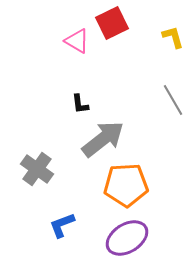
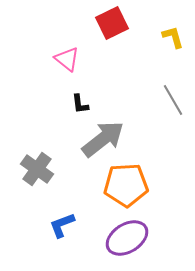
pink triangle: moved 10 px left, 18 px down; rotated 8 degrees clockwise
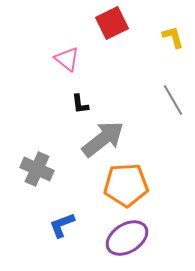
gray cross: rotated 12 degrees counterclockwise
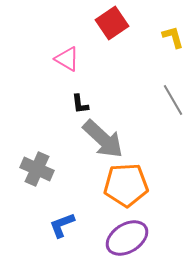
red square: rotated 8 degrees counterclockwise
pink triangle: rotated 8 degrees counterclockwise
gray arrow: rotated 81 degrees clockwise
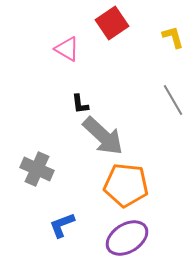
pink triangle: moved 10 px up
gray arrow: moved 3 px up
orange pentagon: rotated 9 degrees clockwise
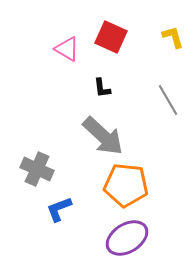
red square: moved 1 px left, 14 px down; rotated 32 degrees counterclockwise
gray line: moved 5 px left
black L-shape: moved 22 px right, 16 px up
blue L-shape: moved 3 px left, 16 px up
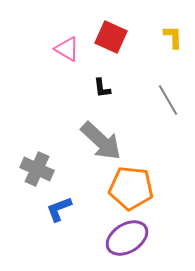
yellow L-shape: rotated 15 degrees clockwise
gray arrow: moved 2 px left, 5 px down
orange pentagon: moved 5 px right, 3 px down
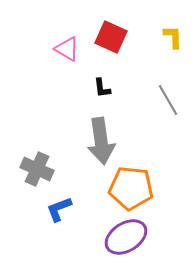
gray arrow: rotated 39 degrees clockwise
purple ellipse: moved 1 px left, 1 px up
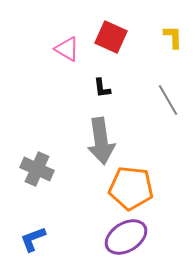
blue L-shape: moved 26 px left, 30 px down
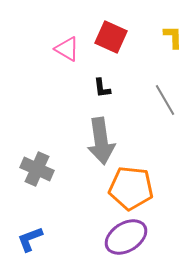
gray line: moved 3 px left
blue L-shape: moved 3 px left
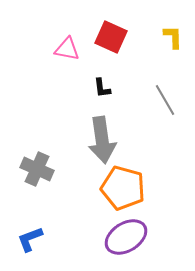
pink triangle: rotated 20 degrees counterclockwise
gray arrow: moved 1 px right, 1 px up
orange pentagon: moved 8 px left; rotated 9 degrees clockwise
